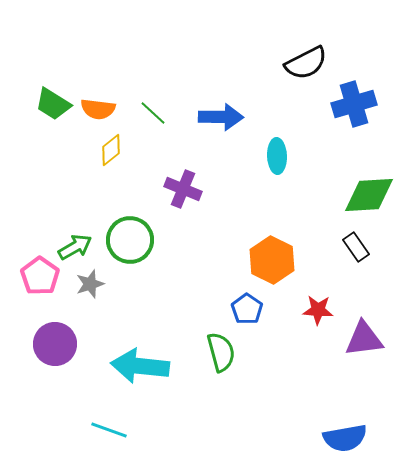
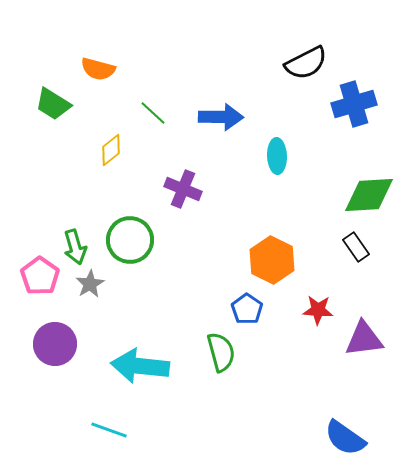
orange semicircle: moved 40 px up; rotated 8 degrees clockwise
green arrow: rotated 104 degrees clockwise
gray star: rotated 12 degrees counterclockwise
blue semicircle: rotated 45 degrees clockwise
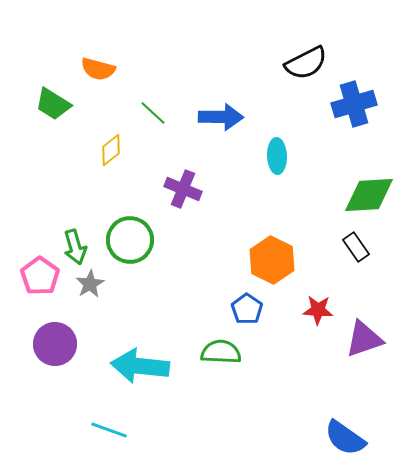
purple triangle: rotated 12 degrees counterclockwise
green semicircle: rotated 72 degrees counterclockwise
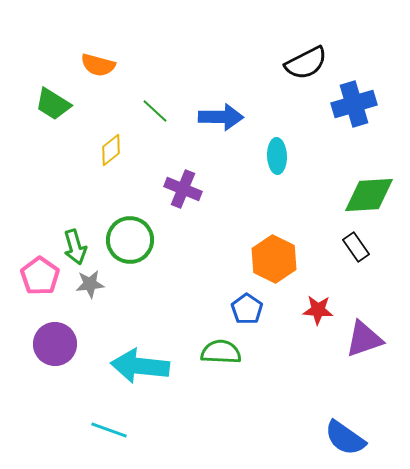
orange semicircle: moved 4 px up
green line: moved 2 px right, 2 px up
orange hexagon: moved 2 px right, 1 px up
gray star: rotated 24 degrees clockwise
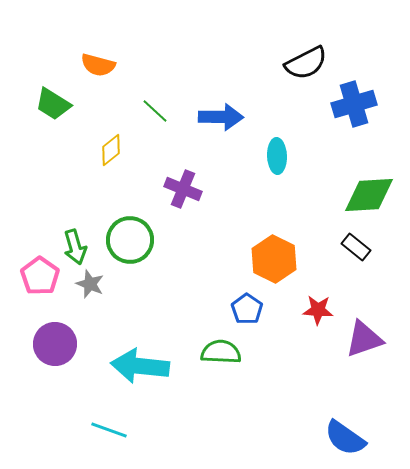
black rectangle: rotated 16 degrees counterclockwise
gray star: rotated 28 degrees clockwise
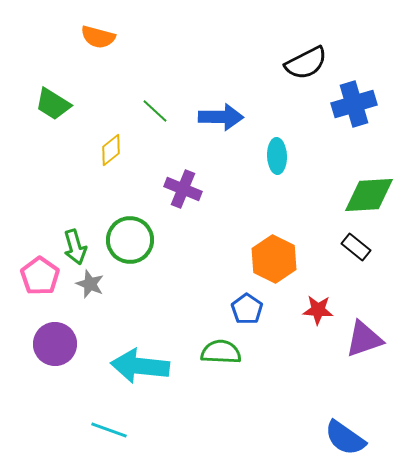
orange semicircle: moved 28 px up
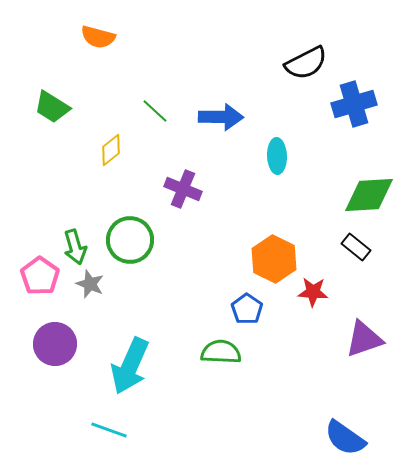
green trapezoid: moved 1 px left, 3 px down
red star: moved 5 px left, 18 px up
cyan arrow: moved 10 px left; rotated 72 degrees counterclockwise
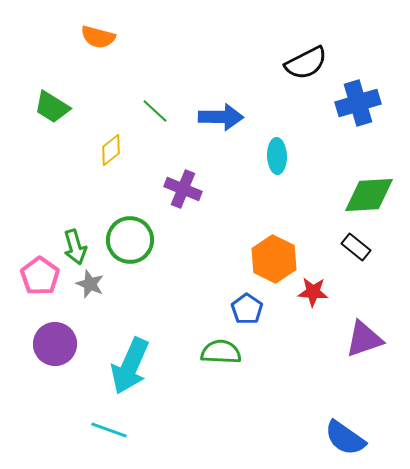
blue cross: moved 4 px right, 1 px up
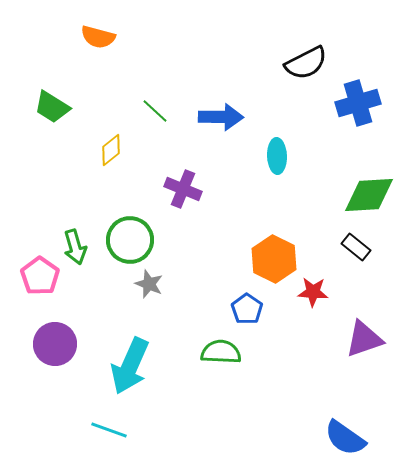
gray star: moved 59 px right
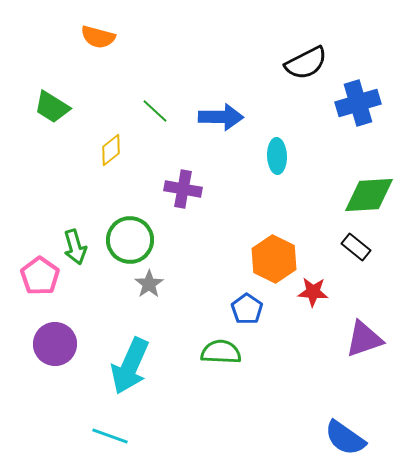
purple cross: rotated 12 degrees counterclockwise
gray star: rotated 16 degrees clockwise
cyan line: moved 1 px right, 6 px down
